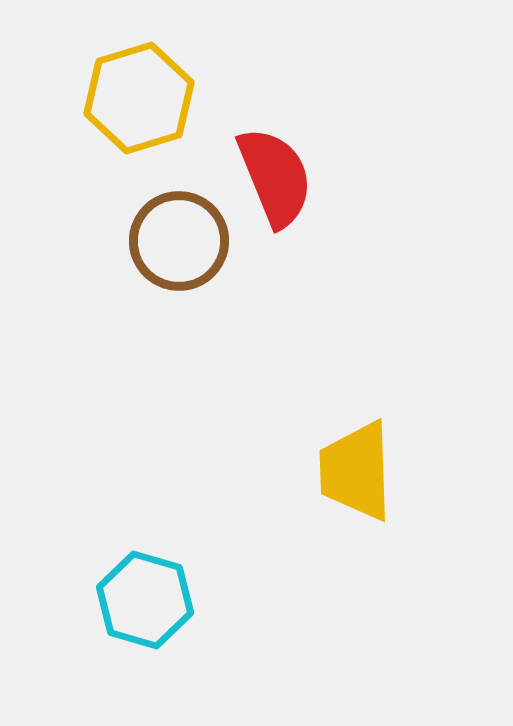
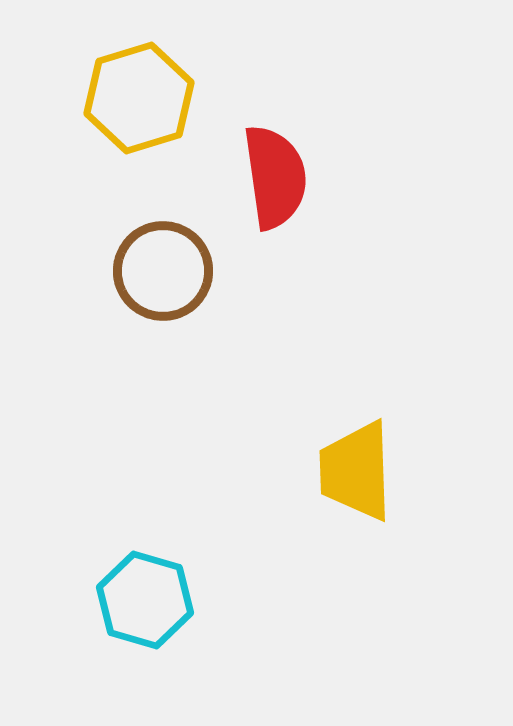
red semicircle: rotated 14 degrees clockwise
brown circle: moved 16 px left, 30 px down
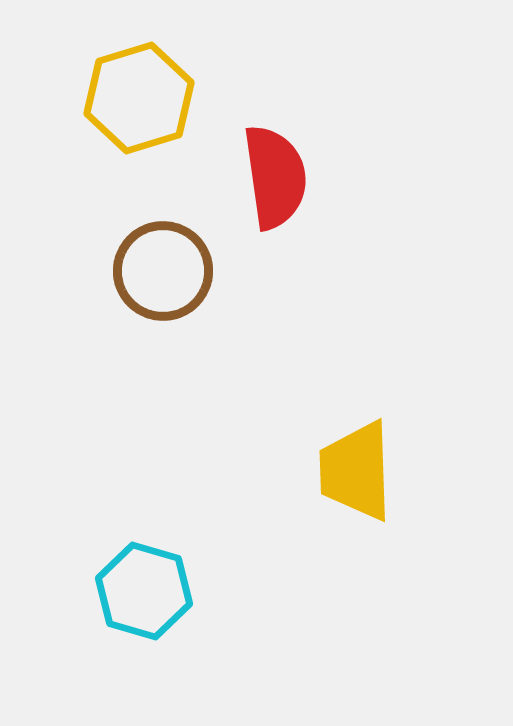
cyan hexagon: moved 1 px left, 9 px up
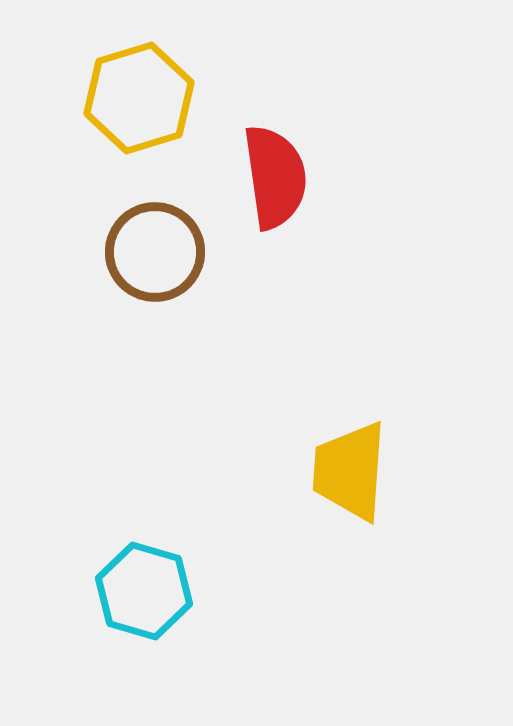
brown circle: moved 8 px left, 19 px up
yellow trapezoid: moved 6 px left; rotated 6 degrees clockwise
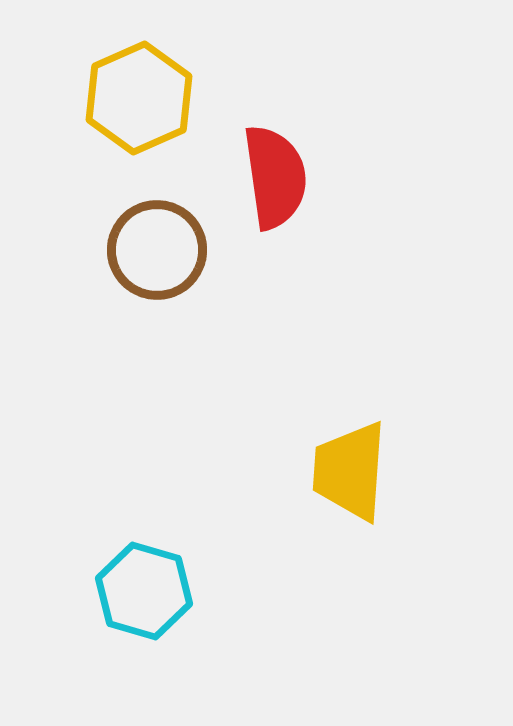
yellow hexagon: rotated 7 degrees counterclockwise
brown circle: moved 2 px right, 2 px up
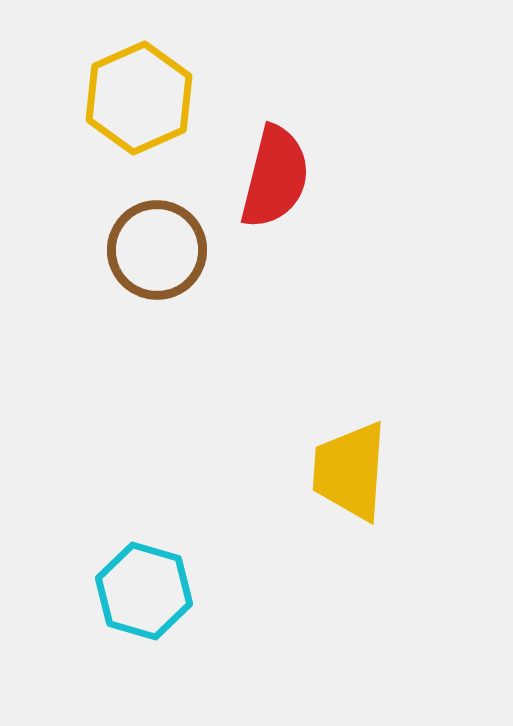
red semicircle: rotated 22 degrees clockwise
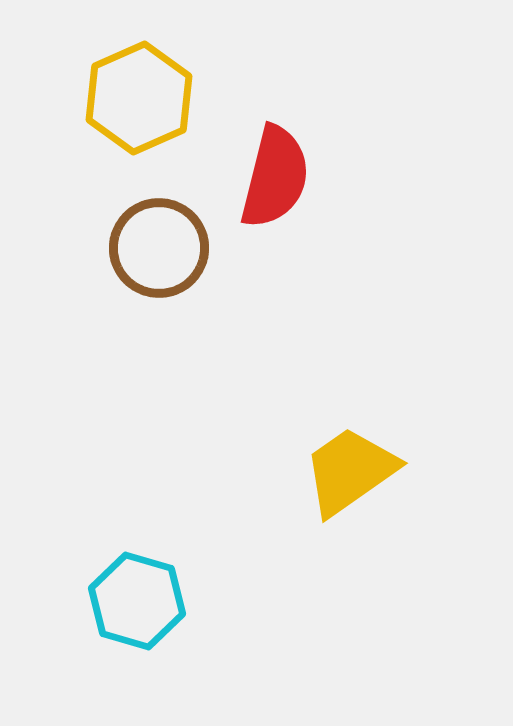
brown circle: moved 2 px right, 2 px up
yellow trapezoid: rotated 51 degrees clockwise
cyan hexagon: moved 7 px left, 10 px down
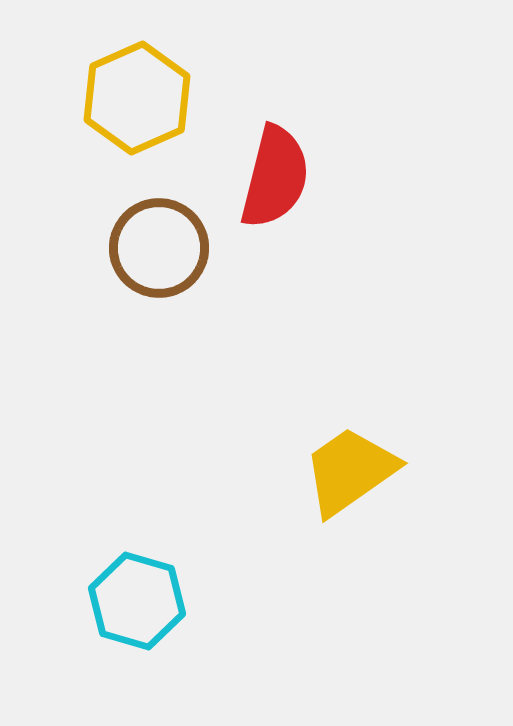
yellow hexagon: moved 2 px left
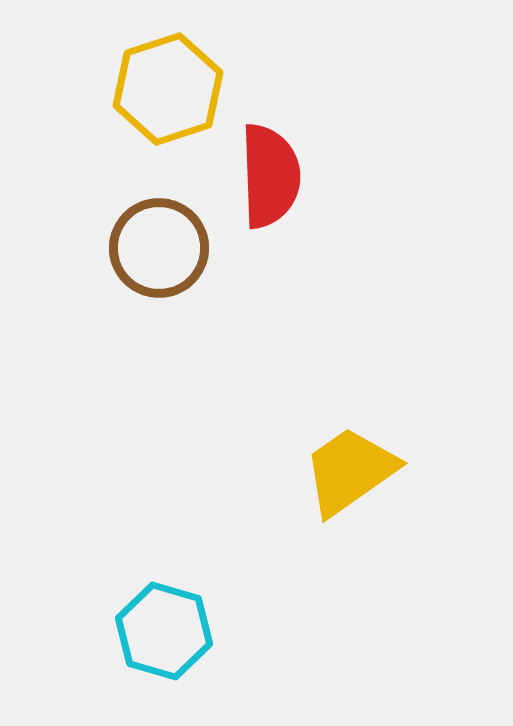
yellow hexagon: moved 31 px right, 9 px up; rotated 6 degrees clockwise
red semicircle: moved 5 px left, 1 px up; rotated 16 degrees counterclockwise
cyan hexagon: moved 27 px right, 30 px down
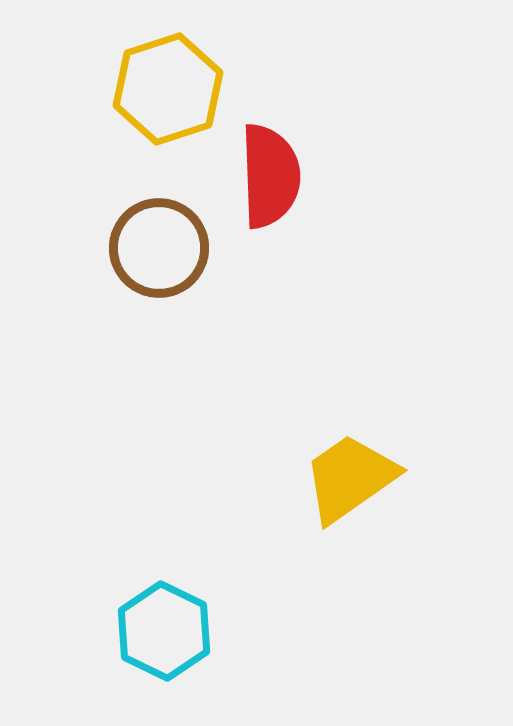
yellow trapezoid: moved 7 px down
cyan hexagon: rotated 10 degrees clockwise
